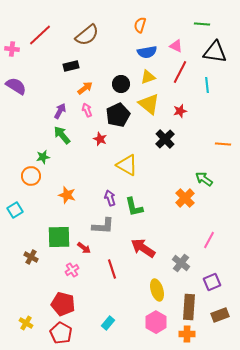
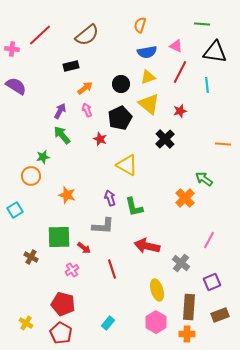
black pentagon at (118, 115): moved 2 px right, 3 px down
red arrow at (143, 248): moved 4 px right, 2 px up; rotated 20 degrees counterclockwise
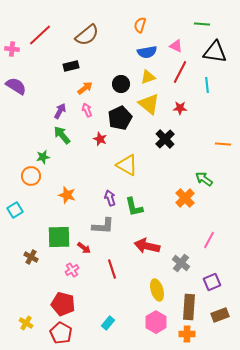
red star at (180, 111): moved 3 px up; rotated 16 degrees clockwise
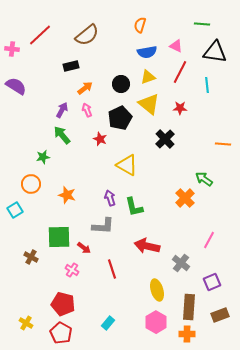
purple arrow at (60, 111): moved 2 px right, 1 px up
orange circle at (31, 176): moved 8 px down
pink cross at (72, 270): rotated 24 degrees counterclockwise
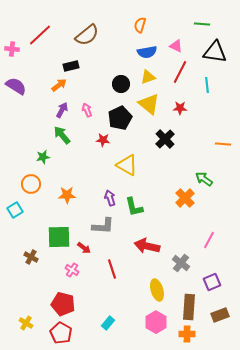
orange arrow at (85, 88): moved 26 px left, 3 px up
red star at (100, 139): moved 3 px right, 1 px down; rotated 16 degrees counterclockwise
orange star at (67, 195): rotated 18 degrees counterclockwise
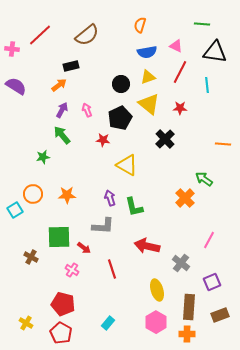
orange circle at (31, 184): moved 2 px right, 10 px down
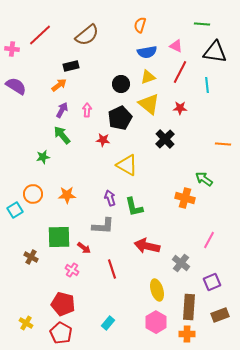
pink arrow at (87, 110): rotated 24 degrees clockwise
orange cross at (185, 198): rotated 30 degrees counterclockwise
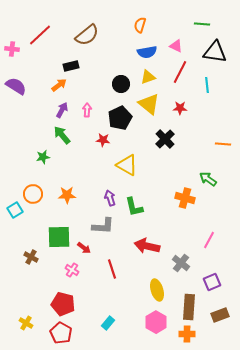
green arrow at (204, 179): moved 4 px right
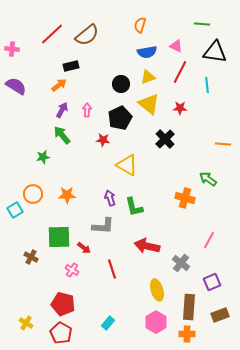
red line at (40, 35): moved 12 px right, 1 px up
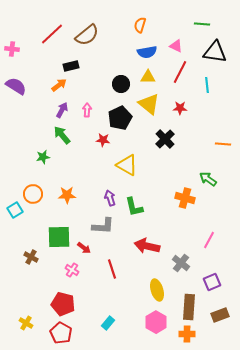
yellow triangle at (148, 77): rotated 21 degrees clockwise
